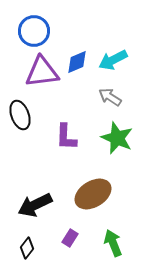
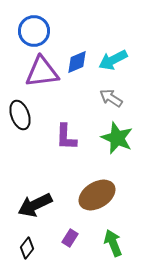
gray arrow: moved 1 px right, 1 px down
brown ellipse: moved 4 px right, 1 px down
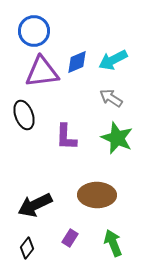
black ellipse: moved 4 px right
brown ellipse: rotated 33 degrees clockwise
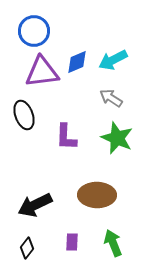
purple rectangle: moved 2 px right, 4 px down; rotated 30 degrees counterclockwise
